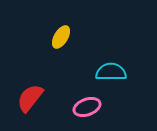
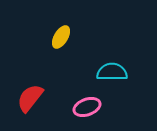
cyan semicircle: moved 1 px right
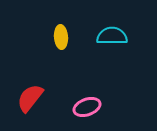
yellow ellipse: rotated 35 degrees counterclockwise
cyan semicircle: moved 36 px up
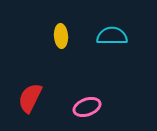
yellow ellipse: moved 1 px up
red semicircle: rotated 12 degrees counterclockwise
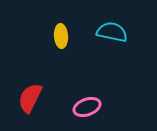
cyan semicircle: moved 4 px up; rotated 12 degrees clockwise
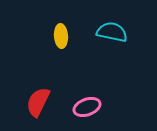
red semicircle: moved 8 px right, 4 px down
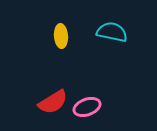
red semicircle: moved 15 px right; rotated 148 degrees counterclockwise
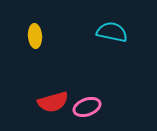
yellow ellipse: moved 26 px left
red semicircle: rotated 16 degrees clockwise
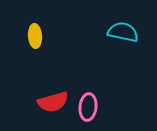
cyan semicircle: moved 11 px right
pink ellipse: moved 1 px right; rotated 64 degrees counterclockwise
